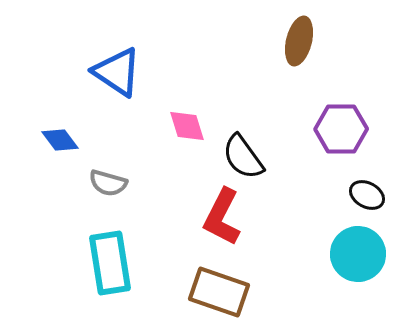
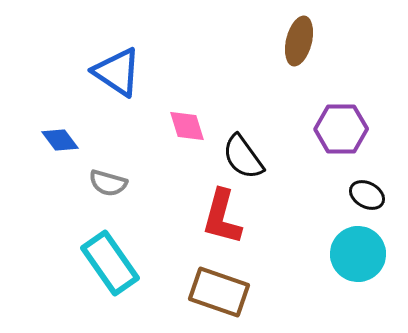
red L-shape: rotated 12 degrees counterclockwise
cyan rectangle: rotated 26 degrees counterclockwise
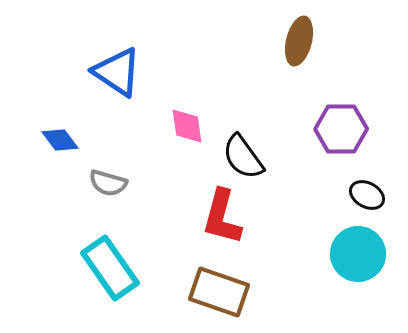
pink diamond: rotated 9 degrees clockwise
cyan rectangle: moved 5 px down
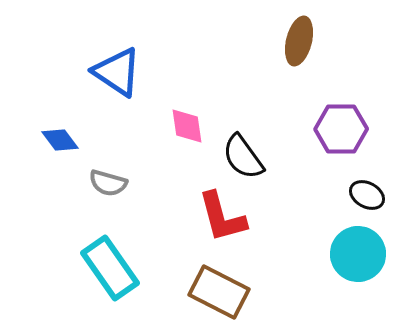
red L-shape: rotated 30 degrees counterclockwise
brown rectangle: rotated 8 degrees clockwise
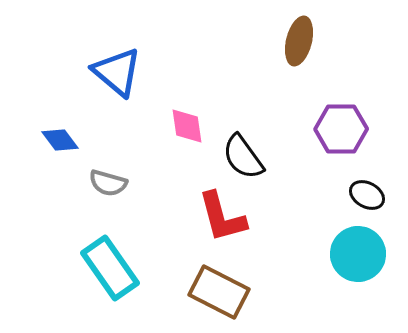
blue triangle: rotated 6 degrees clockwise
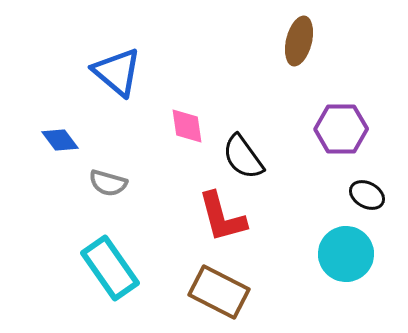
cyan circle: moved 12 px left
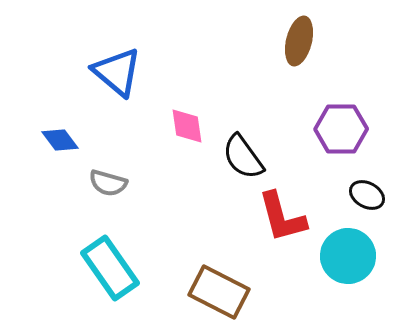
red L-shape: moved 60 px right
cyan circle: moved 2 px right, 2 px down
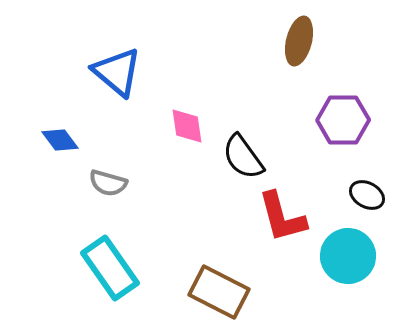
purple hexagon: moved 2 px right, 9 px up
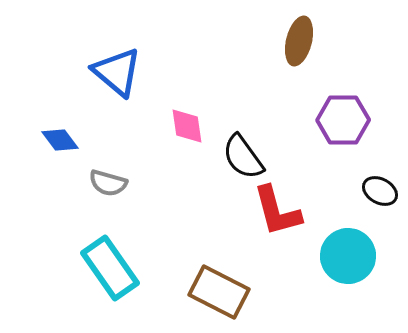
black ellipse: moved 13 px right, 4 px up
red L-shape: moved 5 px left, 6 px up
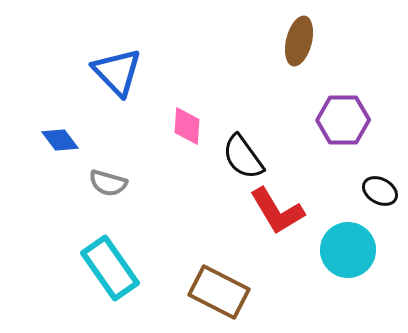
blue triangle: rotated 6 degrees clockwise
pink diamond: rotated 12 degrees clockwise
red L-shape: rotated 16 degrees counterclockwise
cyan circle: moved 6 px up
